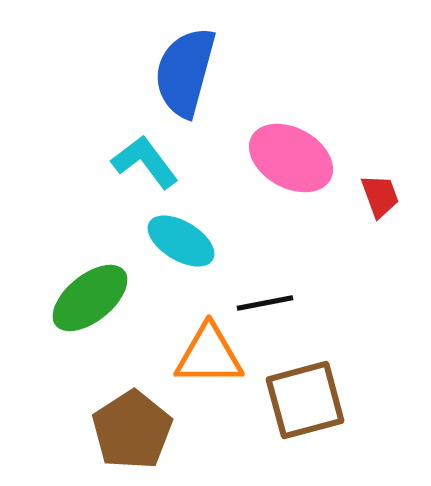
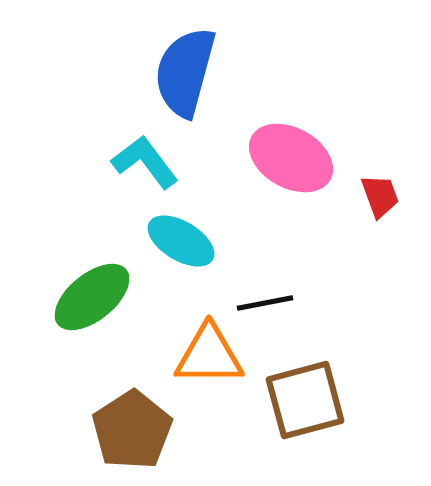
green ellipse: moved 2 px right, 1 px up
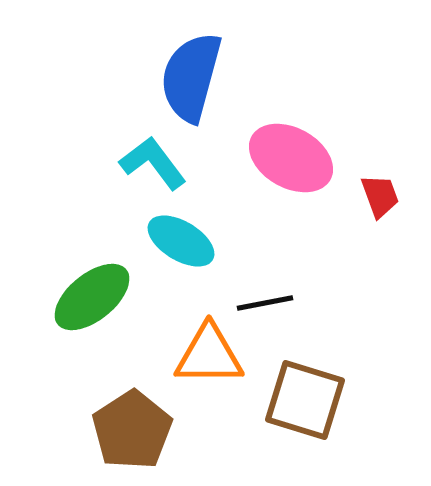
blue semicircle: moved 6 px right, 5 px down
cyan L-shape: moved 8 px right, 1 px down
brown square: rotated 32 degrees clockwise
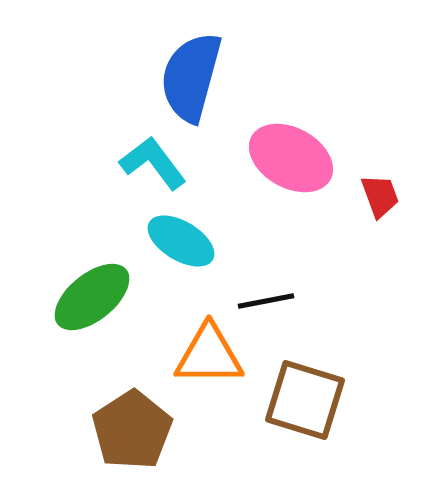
black line: moved 1 px right, 2 px up
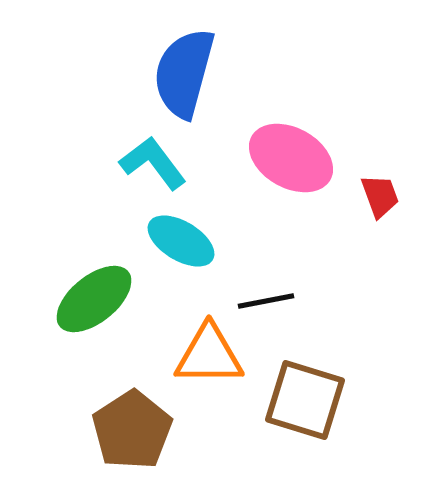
blue semicircle: moved 7 px left, 4 px up
green ellipse: moved 2 px right, 2 px down
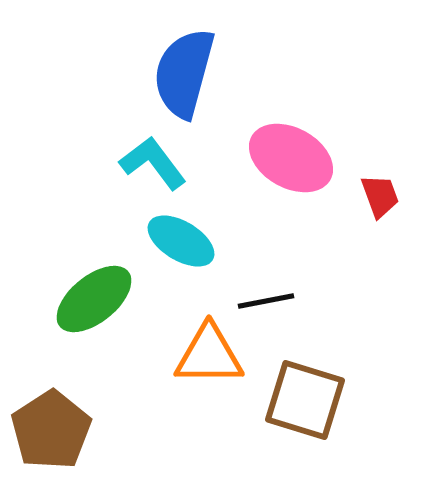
brown pentagon: moved 81 px left
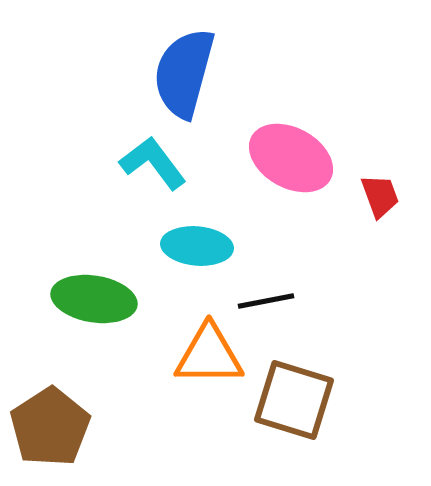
cyan ellipse: moved 16 px right, 5 px down; rotated 26 degrees counterclockwise
green ellipse: rotated 48 degrees clockwise
brown square: moved 11 px left
brown pentagon: moved 1 px left, 3 px up
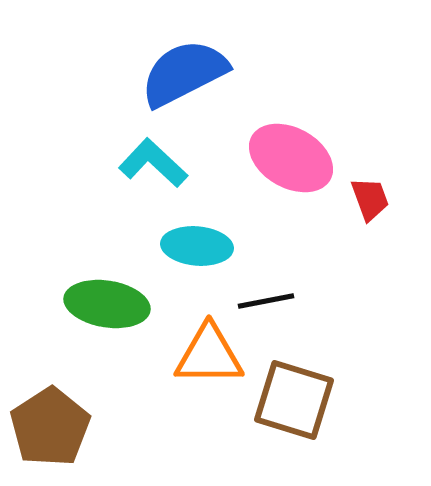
blue semicircle: rotated 48 degrees clockwise
cyan L-shape: rotated 10 degrees counterclockwise
red trapezoid: moved 10 px left, 3 px down
green ellipse: moved 13 px right, 5 px down
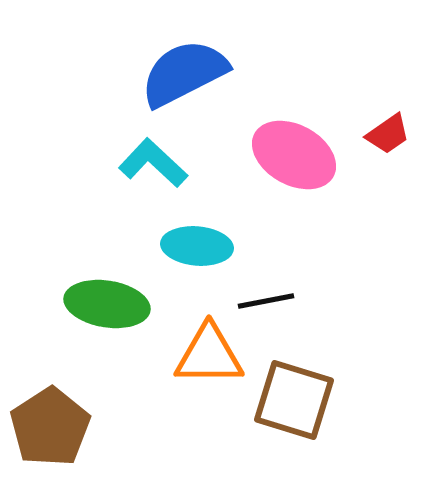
pink ellipse: moved 3 px right, 3 px up
red trapezoid: moved 18 px right, 65 px up; rotated 75 degrees clockwise
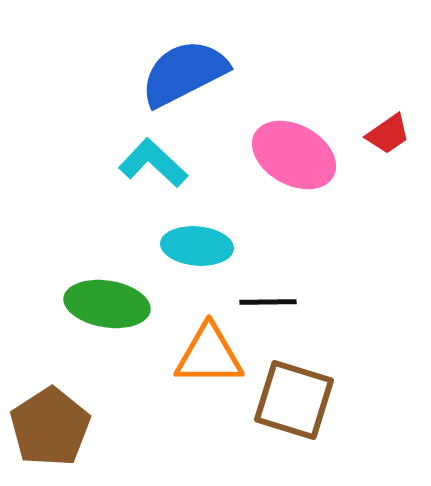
black line: moved 2 px right, 1 px down; rotated 10 degrees clockwise
